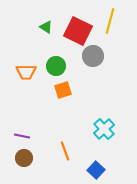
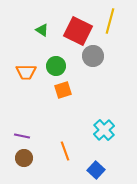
green triangle: moved 4 px left, 3 px down
cyan cross: moved 1 px down
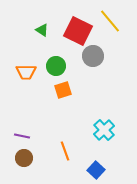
yellow line: rotated 55 degrees counterclockwise
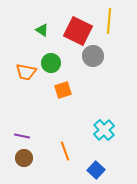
yellow line: moved 1 px left; rotated 45 degrees clockwise
green circle: moved 5 px left, 3 px up
orange trapezoid: rotated 10 degrees clockwise
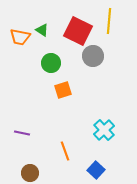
orange trapezoid: moved 6 px left, 35 px up
purple line: moved 3 px up
brown circle: moved 6 px right, 15 px down
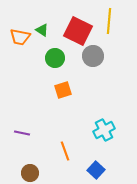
green circle: moved 4 px right, 5 px up
cyan cross: rotated 15 degrees clockwise
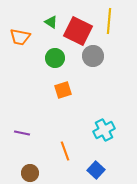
green triangle: moved 9 px right, 8 px up
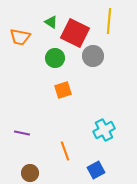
red square: moved 3 px left, 2 px down
blue square: rotated 18 degrees clockwise
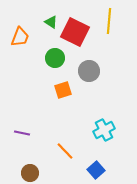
red square: moved 1 px up
orange trapezoid: rotated 80 degrees counterclockwise
gray circle: moved 4 px left, 15 px down
orange line: rotated 24 degrees counterclockwise
blue square: rotated 12 degrees counterclockwise
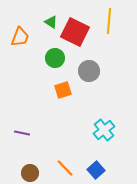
cyan cross: rotated 10 degrees counterclockwise
orange line: moved 17 px down
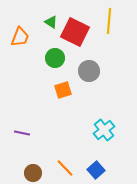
brown circle: moved 3 px right
